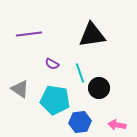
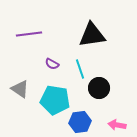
cyan line: moved 4 px up
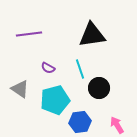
purple semicircle: moved 4 px left, 4 px down
cyan pentagon: rotated 24 degrees counterclockwise
pink arrow: rotated 48 degrees clockwise
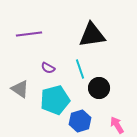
blue hexagon: moved 1 px up; rotated 10 degrees counterclockwise
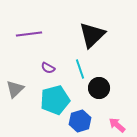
black triangle: rotated 36 degrees counterclockwise
gray triangle: moved 5 px left; rotated 42 degrees clockwise
pink arrow: rotated 18 degrees counterclockwise
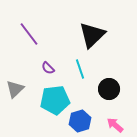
purple line: rotated 60 degrees clockwise
purple semicircle: rotated 16 degrees clockwise
black circle: moved 10 px right, 1 px down
cyan pentagon: rotated 8 degrees clockwise
pink arrow: moved 2 px left
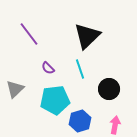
black triangle: moved 5 px left, 1 px down
pink arrow: rotated 60 degrees clockwise
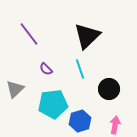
purple semicircle: moved 2 px left, 1 px down
cyan pentagon: moved 2 px left, 4 px down
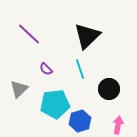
purple line: rotated 10 degrees counterclockwise
gray triangle: moved 4 px right
cyan pentagon: moved 2 px right
pink arrow: moved 3 px right
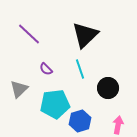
black triangle: moved 2 px left, 1 px up
black circle: moved 1 px left, 1 px up
